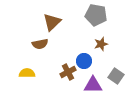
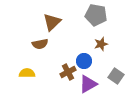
purple triangle: moved 5 px left, 1 px up; rotated 30 degrees counterclockwise
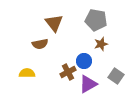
gray pentagon: moved 5 px down
brown triangle: moved 2 px right, 1 px down; rotated 24 degrees counterclockwise
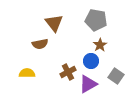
brown star: moved 1 px left, 1 px down; rotated 16 degrees counterclockwise
blue circle: moved 7 px right
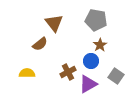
brown semicircle: rotated 28 degrees counterclockwise
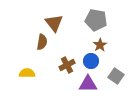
brown semicircle: moved 2 px right, 2 px up; rotated 42 degrees counterclockwise
brown cross: moved 1 px left, 7 px up
purple triangle: rotated 30 degrees clockwise
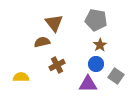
brown semicircle: rotated 112 degrees counterclockwise
blue circle: moved 5 px right, 3 px down
brown cross: moved 10 px left
yellow semicircle: moved 6 px left, 4 px down
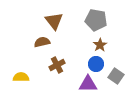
brown triangle: moved 2 px up
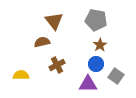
yellow semicircle: moved 2 px up
